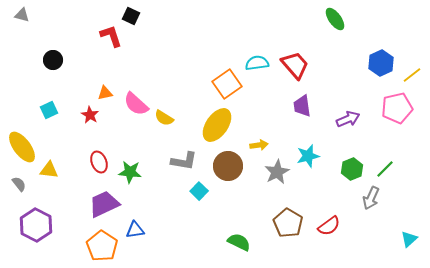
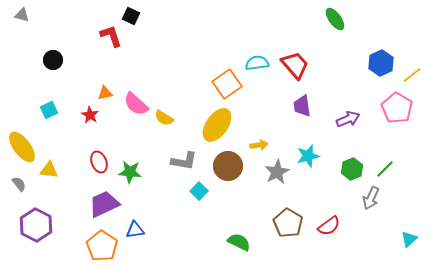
pink pentagon at (397, 108): rotated 28 degrees counterclockwise
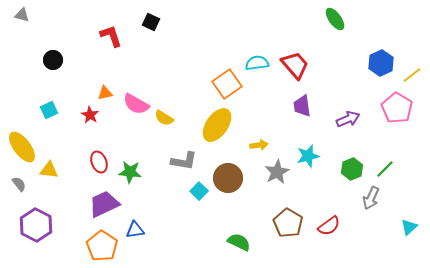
black square at (131, 16): moved 20 px right, 6 px down
pink semicircle at (136, 104): rotated 12 degrees counterclockwise
brown circle at (228, 166): moved 12 px down
cyan triangle at (409, 239): moved 12 px up
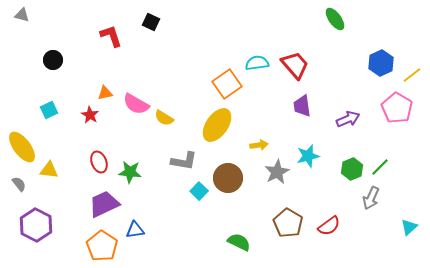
green line at (385, 169): moved 5 px left, 2 px up
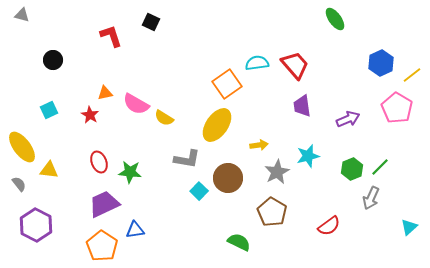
gray L-shape at (184, 161): moved 3 px right, 2 px up
brown pentagon at (288, 223): moved 16 px left, 11 px up
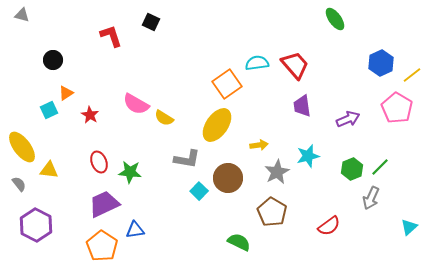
orange triangle at (105, 93): moved 39 px left; rotated 21 degrees counterclockwise
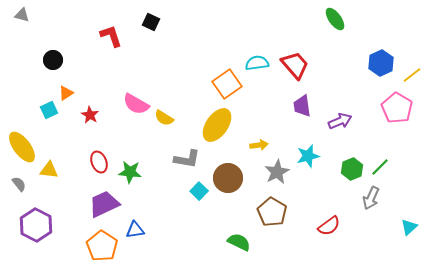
purple arrow at (348, 119): moved 8 px left, 2 px down
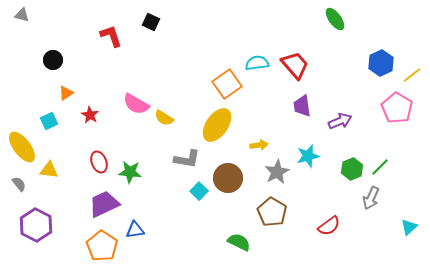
cyan square at (49, 110): moved 11 px down
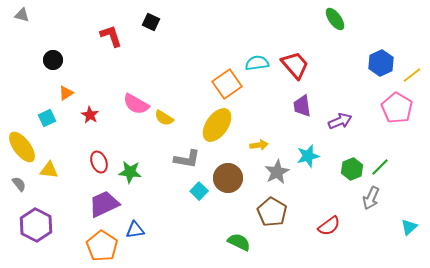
cyan square at (49, 121): moved 2 px left, 3 px up
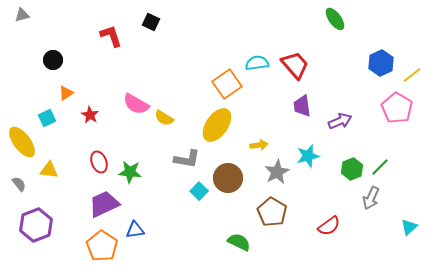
gray triangle at (22, 15): rotated 28 degrees counterclockwise
yellow ellipse at (22, 147): moved 5 px up
purple hexagon at (36, 225): rotated 12 degrees clockwise
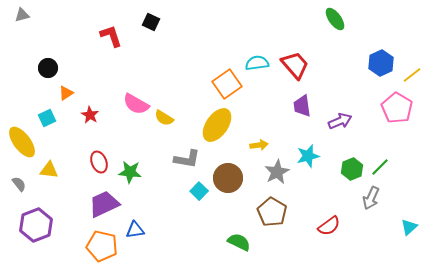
black circle at (53, 60): moved 5 px left, 8 px down
orange pentagon at (102, 246): rotated 20 degrees counterclockwise
